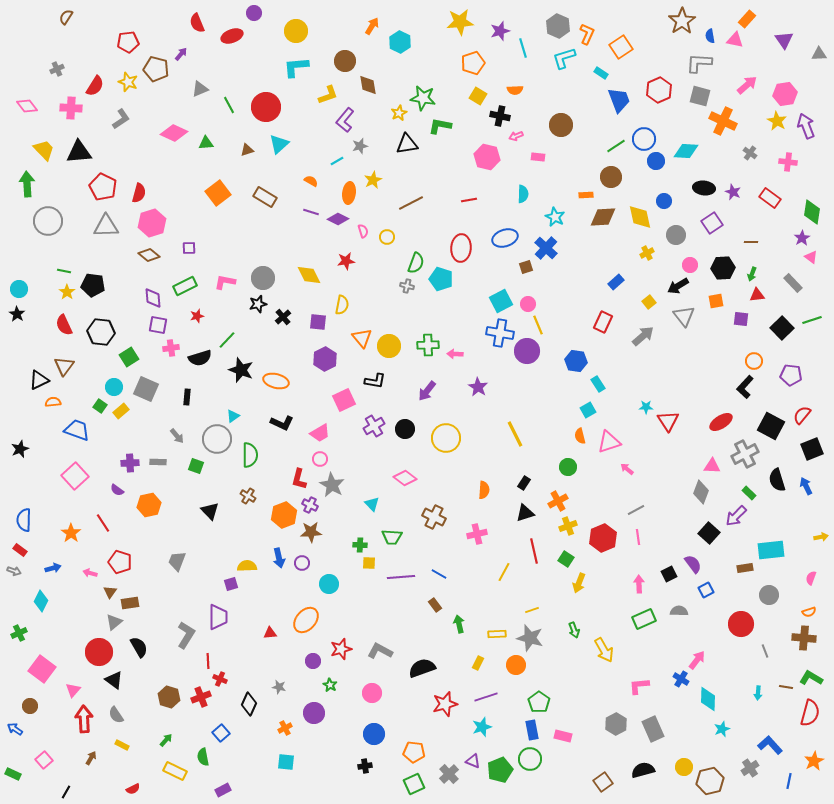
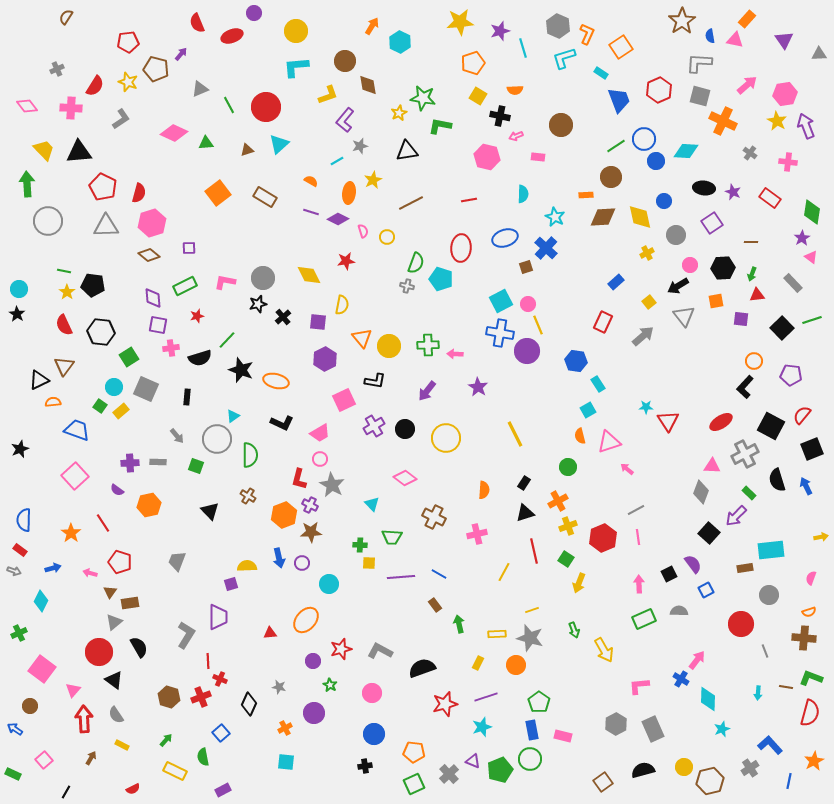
black triangle at (407, 144): moved 7 px down
green L-shape at (811, 678): rotated 10 degrees counterclockwise
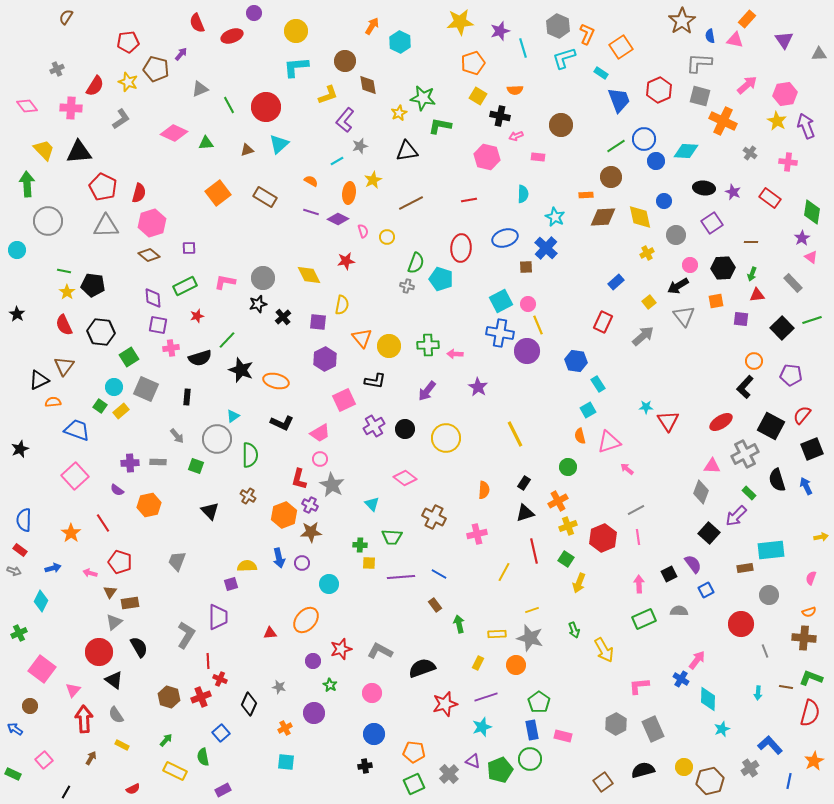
brown square at (526, 267): rotated 16 degrees clockwise
cyan circle at (19, 289): moved 2 px left, 39 px up
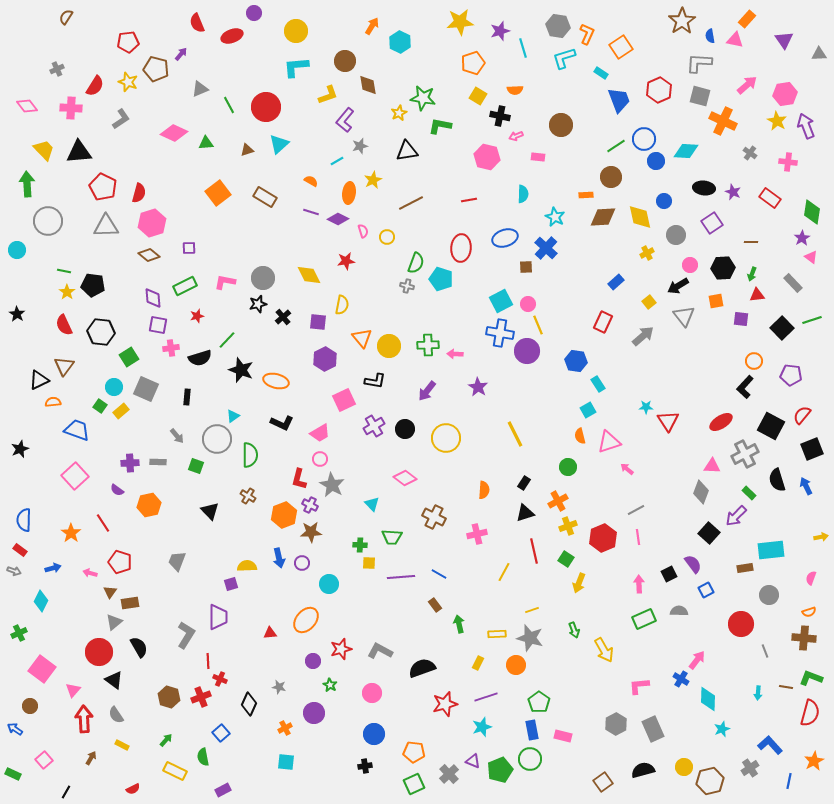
gray hexagon at (558, 26): rotated 15 degrees counterclockwise
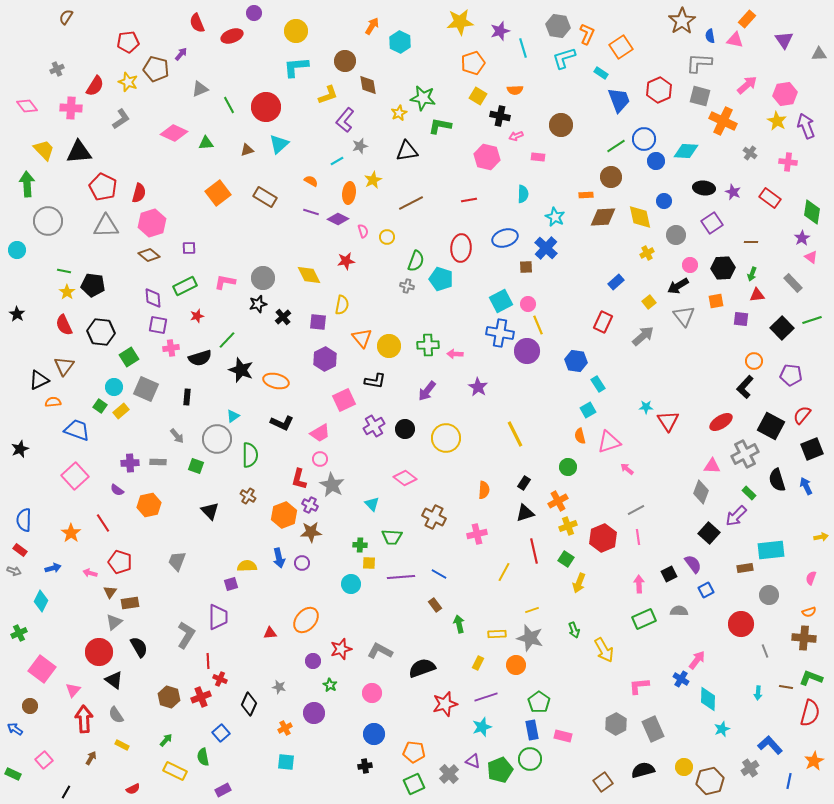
green semicircle at (416, 263): moved 2 px up
cyan circle at (329, 584): moved 22 px right
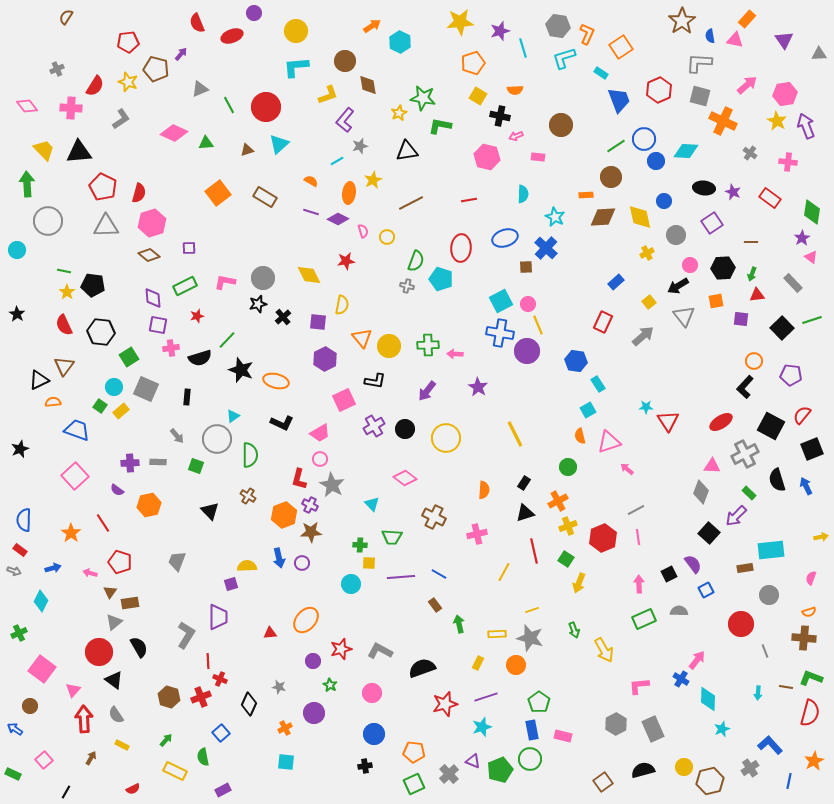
orange arrow at (372, 26): rotated 24 degrees clockwise
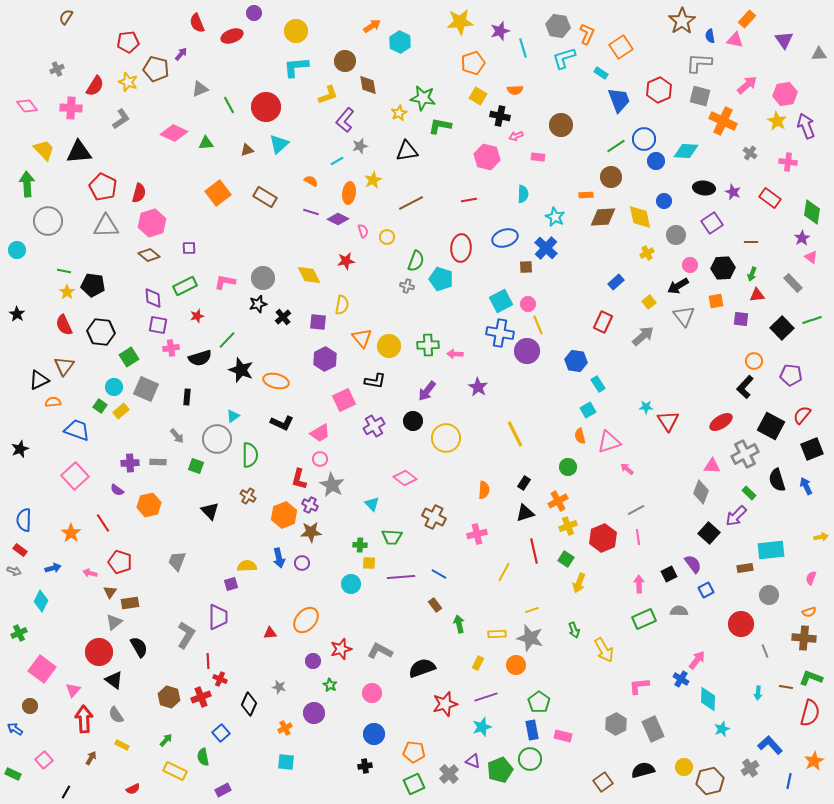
black circle at (405, 429): moved 8 px right, 8 px up
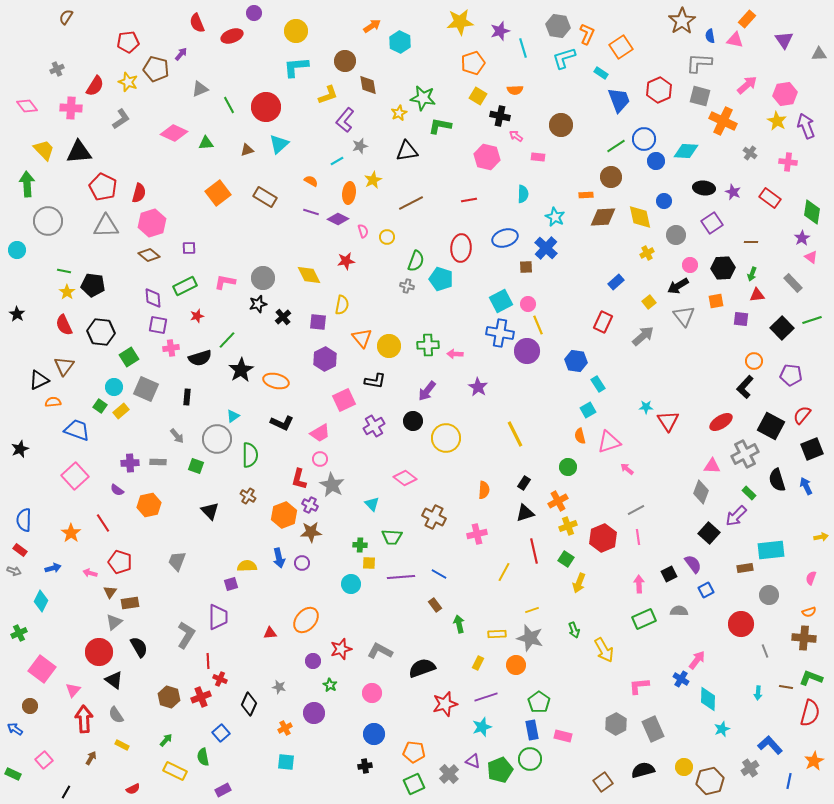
pink arrow at (516, 136): rotated 56 degrees clockwise
black star at (241, 370): rotated 20 degrees clockwise
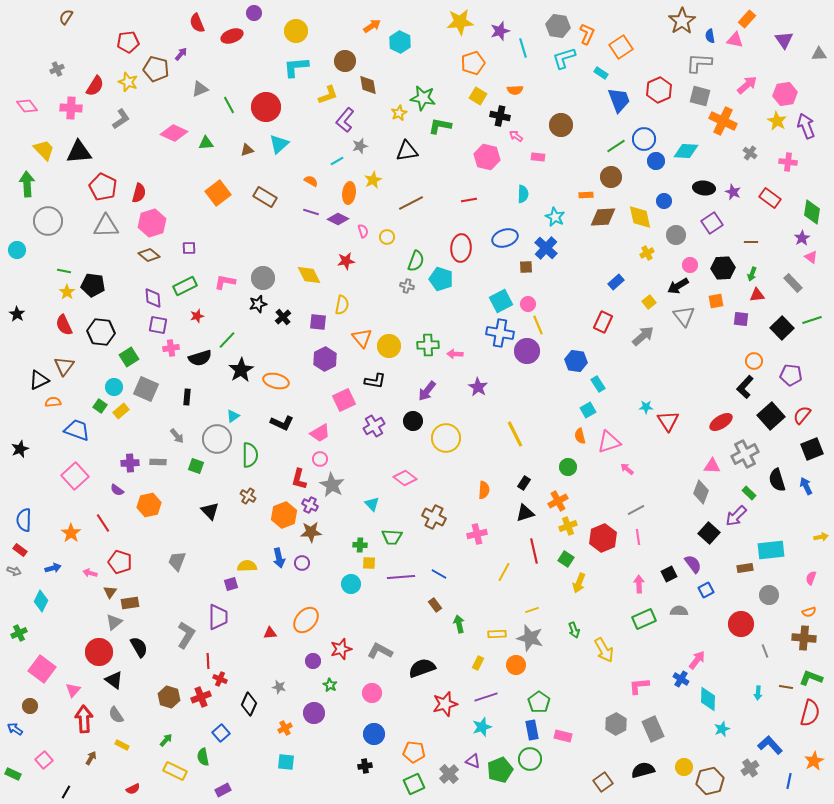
black square at (771, 426): moved 10 px up; rotated 20 degrees clockwise
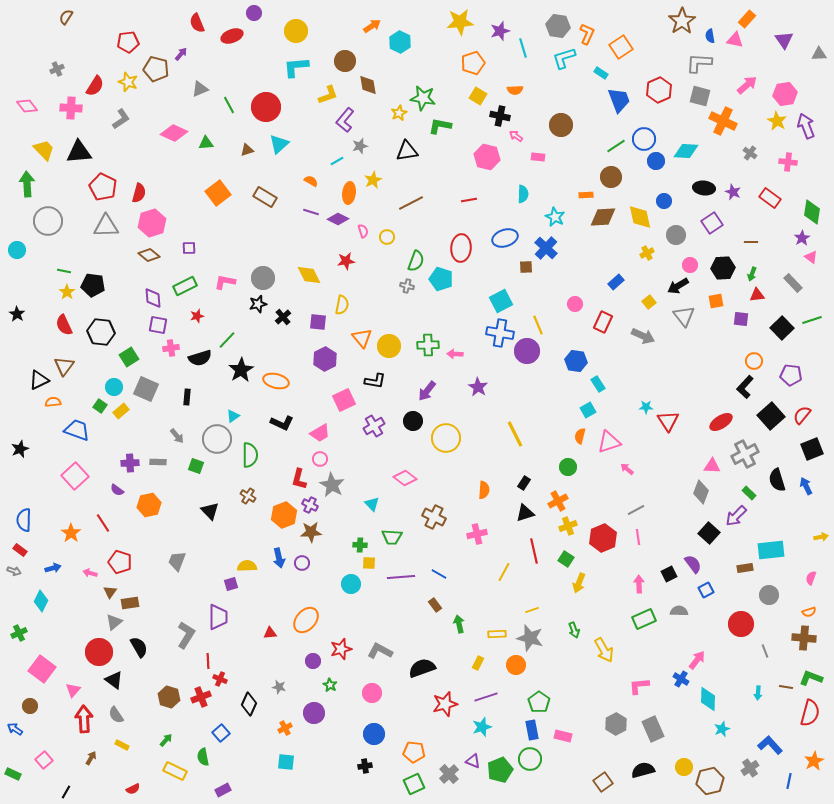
pink circle at (528, 304): moved 47 px right
gray arrow at (643, 336): rotated 65 degrees clockwise
orange semicircle at (580, 436): rotated 28 degrees clockwise
